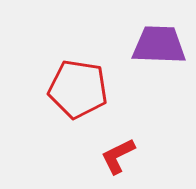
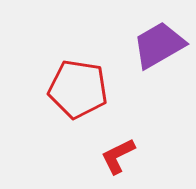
purple trapezoid: rotated 32 degrees counterclockwise
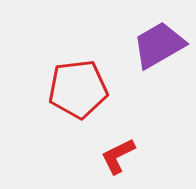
red pentagon: rotated 16 degrees counterclockwise
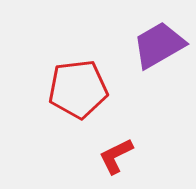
red L-shape: moved 2 px left
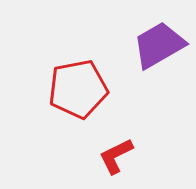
red pentagon: rotated 4 degrees counterclockwise
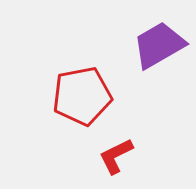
red pentagon: moved 4 px right, 7 px down
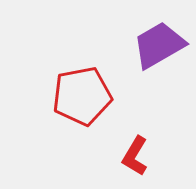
red L-shape: moved 19 px right; rotated 33 degrees counterclockwise
